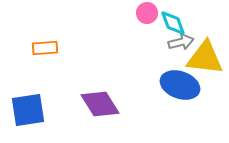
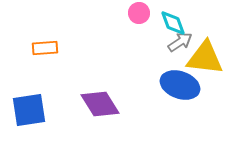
pink circle: moved 8 px left
gray arrow: moved 1 px left; rotated 20 degrees counterclockwise
blue square: moved 1 px right
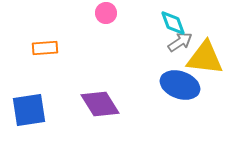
pink circle: moved 33 px left
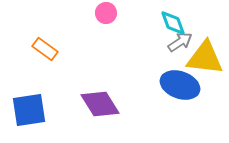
orange rectangle: moved 1 px down; rotated 40 degrees clockwise
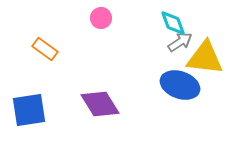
pink circle: moved 5 px left, 5 px down
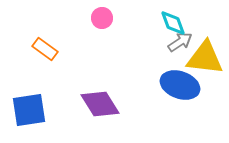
pink circle: moved 1 px right
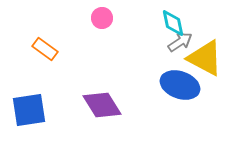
cyan diamond: rotated 8 degrees clockwise
yellow triangle: rotated 21 degrees clockwise
purple diamond: moved 2 px right, 1 px down
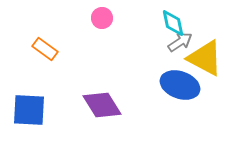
blue square: rotated 12 degrees clockwise
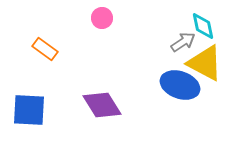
cyan diamond: moved 30 px right, 3 px down
gray arrow: moved 3 px right
yellow triangle: moved 5 px down
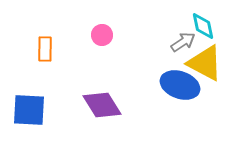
pink circle: moved 17 px down
orange rectangle: rotated 55 degrees clockwise
